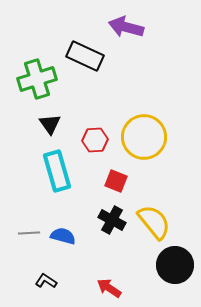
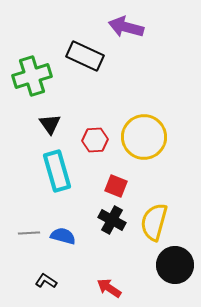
green cross: moved 5 px left, 3 px up
red square: moved 5 px down
yellow semicircle: rotated 126 degrees counterclockwise
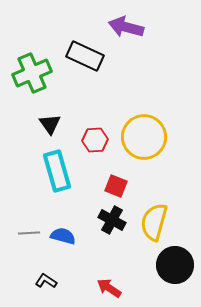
green cross: moved 3 px up; rotated 6 degrees counterclockwise
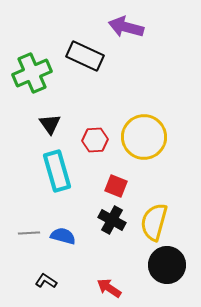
black circle: moved 8 px left
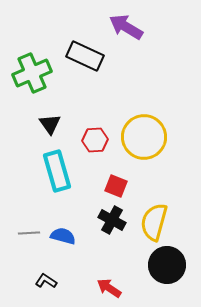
purple arrow: rotated 16 degrees clockwise
